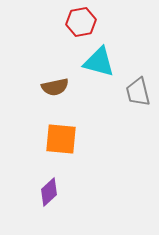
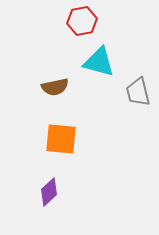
red hexagon: moved 1 px right, 1 px up
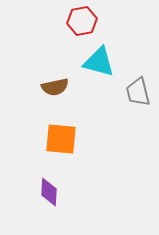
purple diamond: rotated 44 degrees counterclockwise
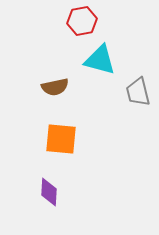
cyan triangle: moved 1 px right, 2 px up
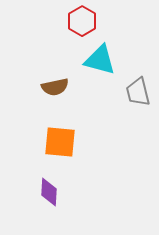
red hexagon: rotated 20 degrees counterclockwise
orange square: moved 1 px left, 3 px down
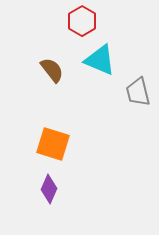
cyan triangle: rotated 8 degrees clockwise
brown semicircle: moved 3 px left, 17 px up; rotated 116 degrees counterclockwise
orange square: moved 7 px left, 2 px down; rotated 12 degrees clockwise
purple diamond: moved 3 px up; rotated 20 degrees clockwise
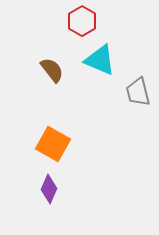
orange square: rotated 12 degrees clockwise
